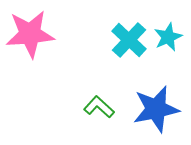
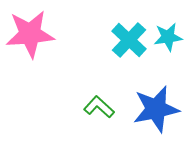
cyan star: rotated 16 degrees clockwise
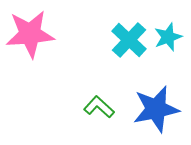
cyan star: rotated 12 degrees counterclockwise
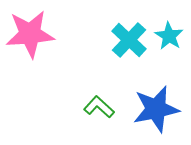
cyan star: moved 1 px right, 1 px up; rotated 20 degrees counterclockwise
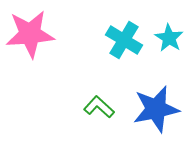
cyan star: moved 2 px down
cyan cross: moved 5 px left; rotated 12 degrees counterclockwise
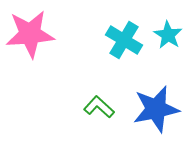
cyan star: moved 1 px left, 3 px up
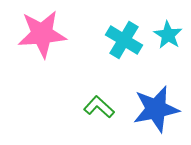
pink star: moved 12 px right
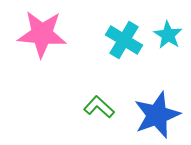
pink star: rotated 9 degrees clockwise
blue star: moved 1 px right, 6 px down; rotated 9 degrees counterclockwise
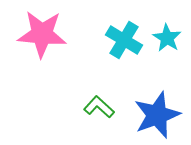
cyan star: moved 1 px left, 3 px down
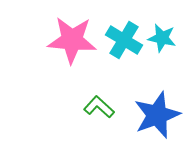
pink star: moved 30 px right, 6 px down
cyan star: moved 5 px left; rotated 20 degrees counterclockwise
